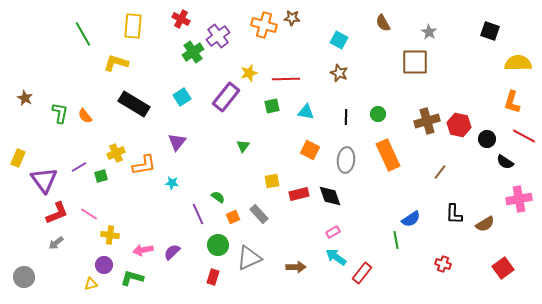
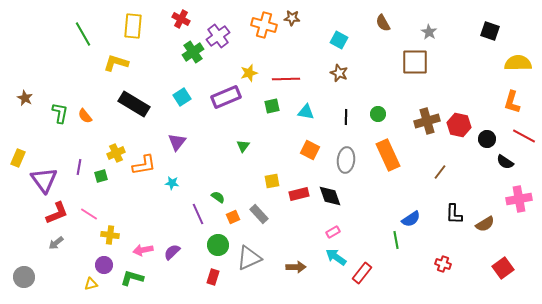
purple rectangle at (226, 97): rotated 28 degrees clockwise
purple line at (79, 167): rotated 49 degrees counterclockwise
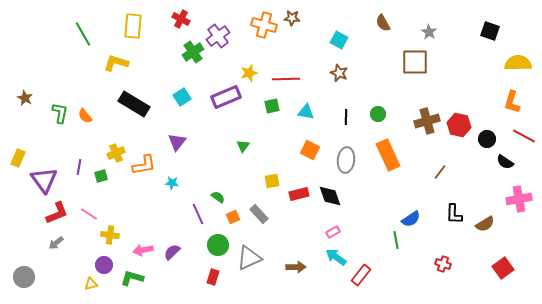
red rectangle at (362, 273): moved 1 px left, 2 px down
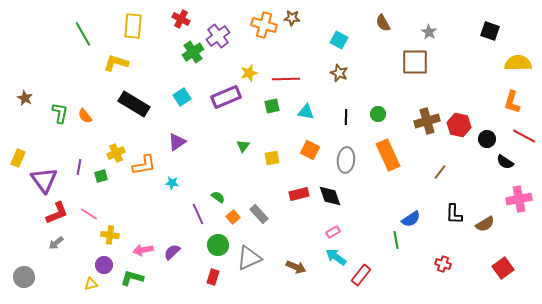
purple triangle at (177, 142): rotated 18 degrees clockwise
yellow square at (272, 181): moved 23 px up
orange square at (233, 217): rotated 16 degrees counterclockwise
brown arrow at (296, 267): rotated 24 degrees clockwise
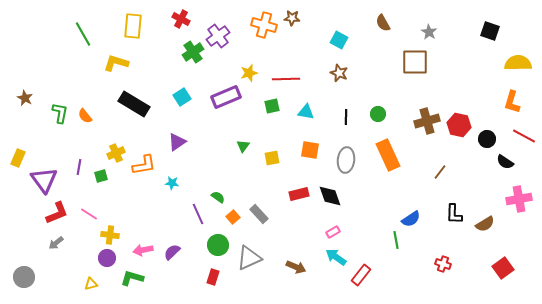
orange square at (310, 150): rotated 18 degrees counterclockwise
purple circle at (104, 265): moved 3 px right, 7 px up
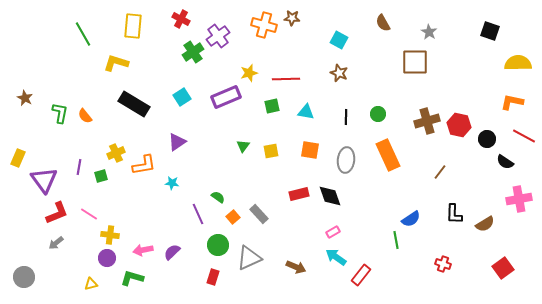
orange L-shape at (512, 102): rotated 85 degrees clockwise
yellow square at (272, 158): moved 1 px left, 7 px up
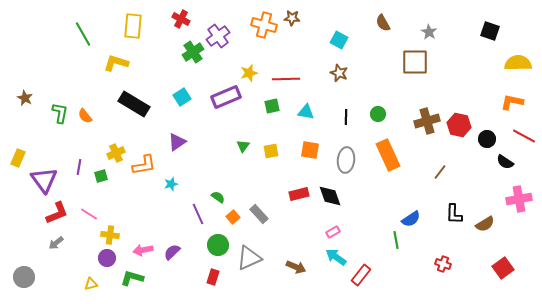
cyan star at (172, 183): moved 1 px left, 1 px down; rotated 24 degrees counterclockwise
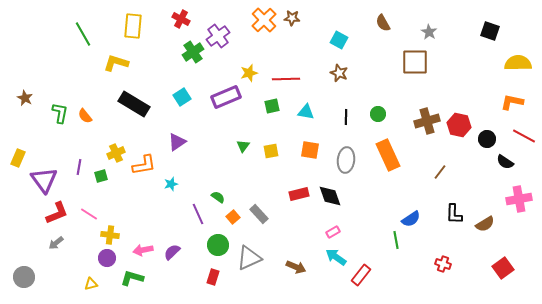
orange cross at (264, 25): moved 5 px up; rotated 30 degrees clockwise
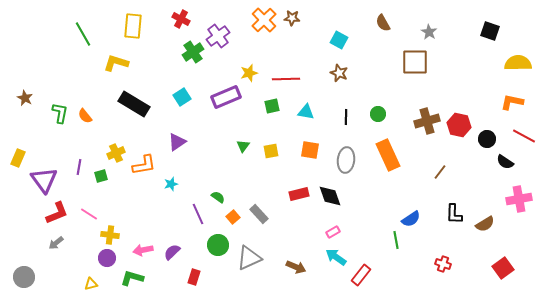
red rectangle at (213, 277): moved 19 px left
